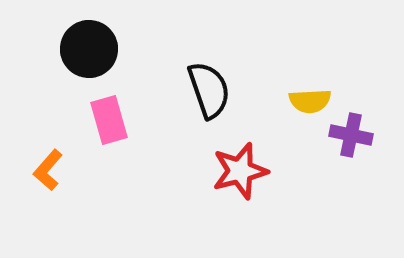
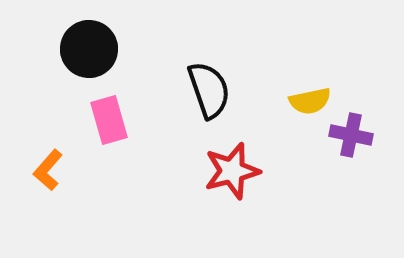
yellow semicircle: rotated 9 degrees counterclockwise
red star: moved 8 px left
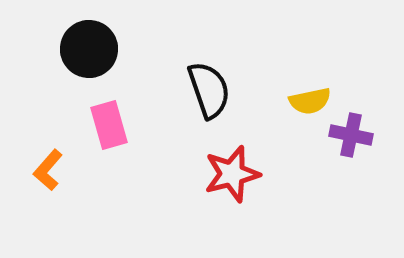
pink rectangle: moved 5 px down
red star: moved 3 px down
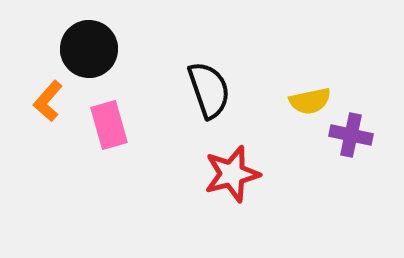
orange L-shape: moved 69 px up
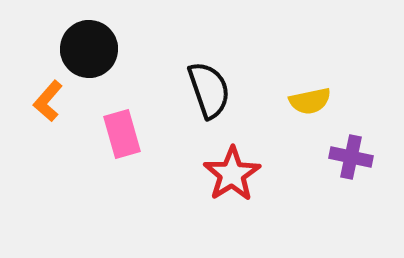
pink rectangle: moved 13 px right, 9 px down
purple cross: moved 22 px down
red star: rotated 18 degrees counterclockwise
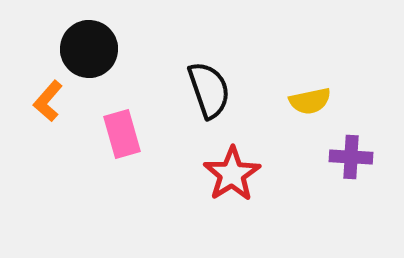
purple cross: rotated 9 degrees counterclockwise
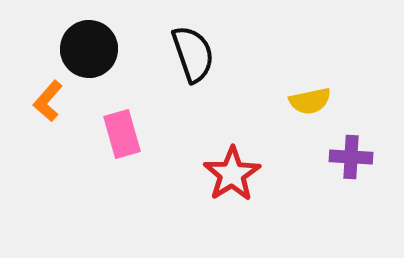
black semicircle: moved 16 px left, 36 px up
